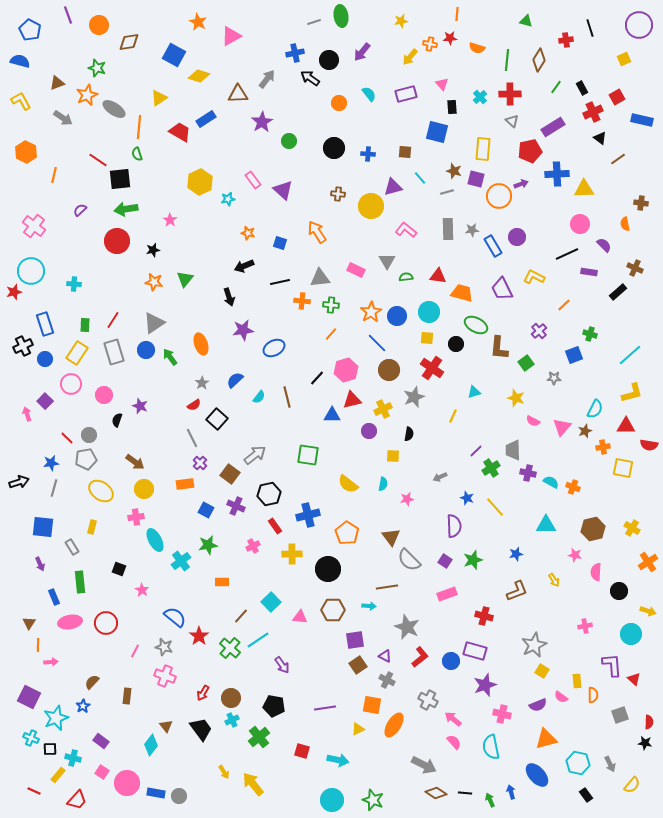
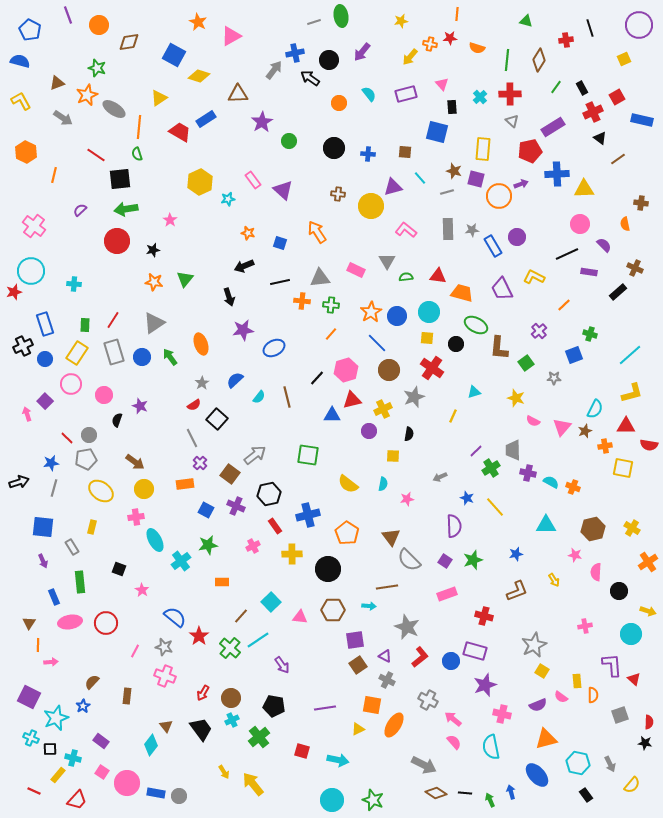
gray arrow at (267, 79): moved 7 px right, 9 px up
red line at (98, 160): moved 2 px left, 5 px up
blue circle at (146, 350): moved 4 px left, 7 px down
orange cross at (603, 447): moved 2 px right, 1 px up
purple arrow at (40, 564): moved 3 px right, 3 px up
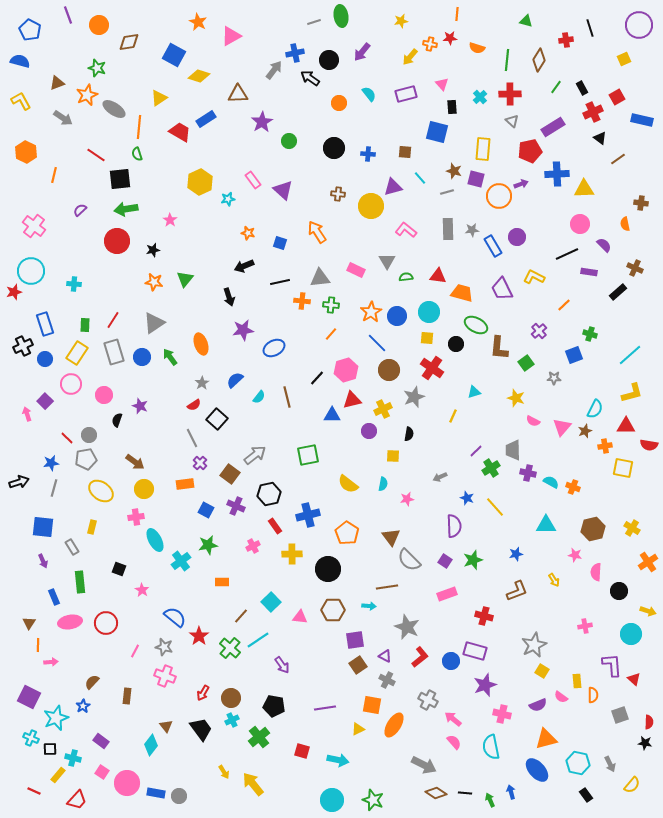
green square at (308, 455): rotated 20 degrees counterclockwise
blue ellipse at (537, 775): moved 5 px up
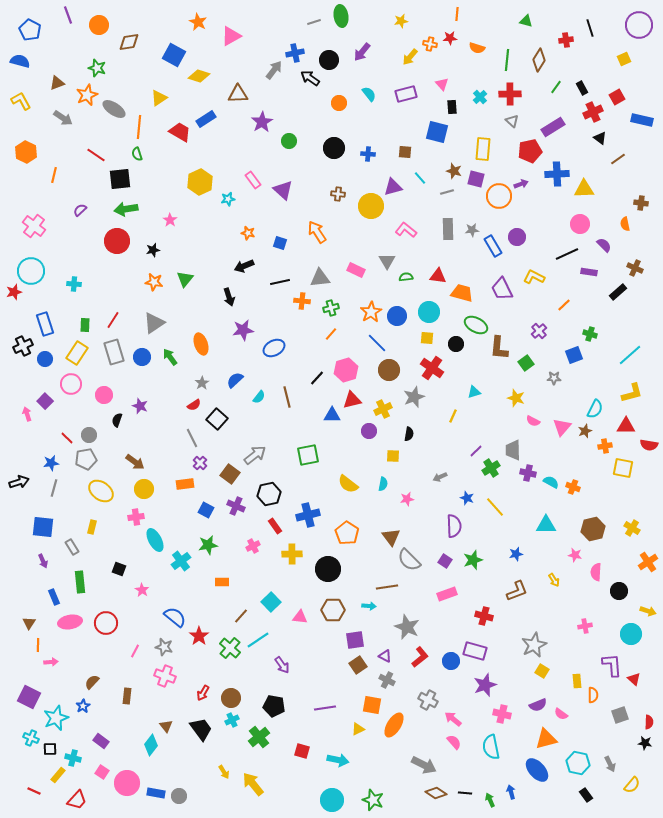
green cross at (331, 305): moved 3 px down; rotated 21 degrees counterclockwise
pink semicircle at (561, 697): moved 17 px down
